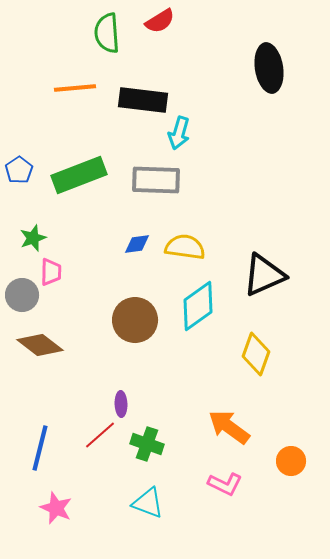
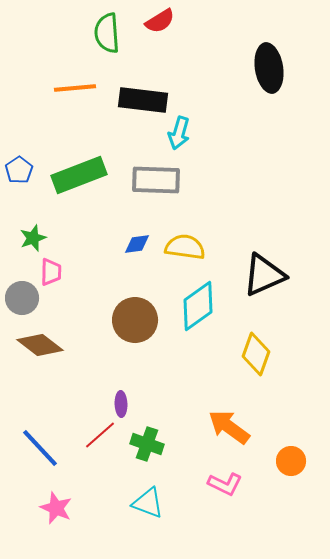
gray circle: moved 3 px down
blue line: rotated 57 degrees counterclockwise
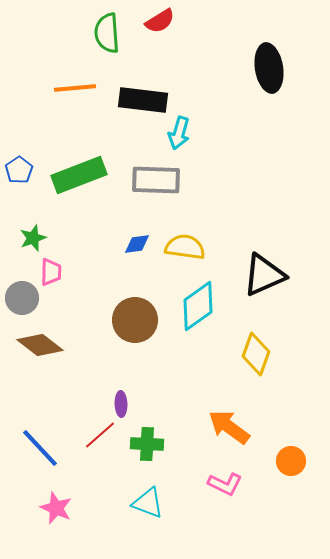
green cross: rotated 16 degrees counterclockwise
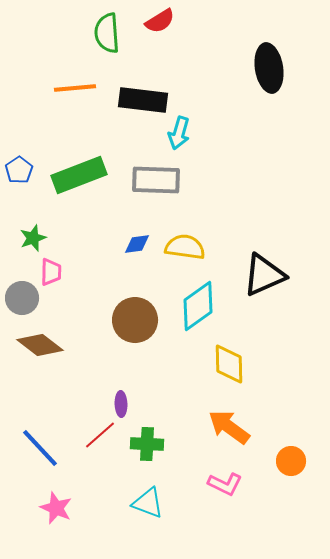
yellow diamond: moved 27 px left, 10 px down; rotated 21 degrees counterclockwise
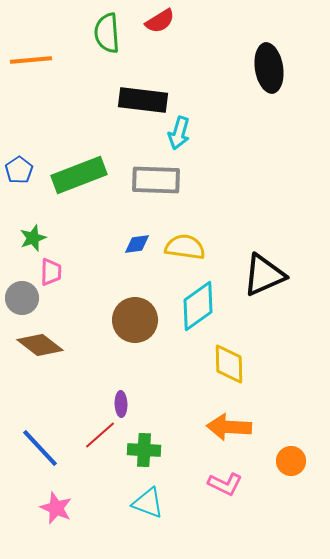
orange line: moved 44 px left, 28 px up
orange arrow: rotated 33 degrees counterclockwise
green cross: moved 3 px left, 6 px down
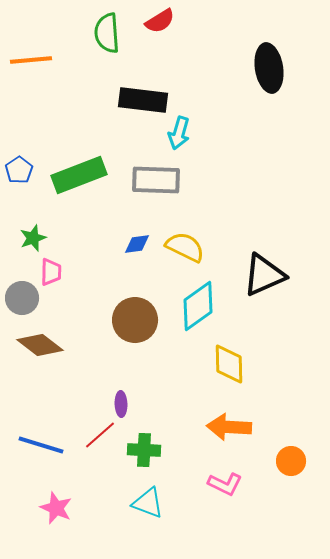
yellow semicircle: rotated 18 degrees clockwise
blue line: moved 1 px right, 3 px up; rotated 30 degrees counterclockwise
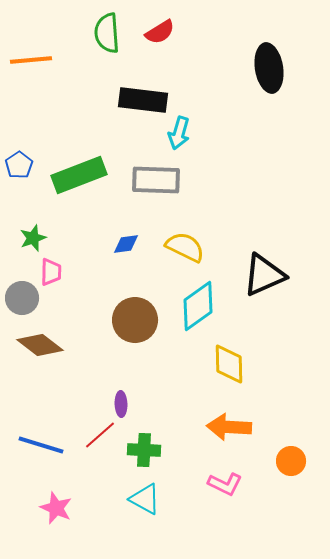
red semicircle: moved 11 px down
blue pentagon: moved 5 px up
blue diamond: moved 11 px left
cyan triangle: moved 3 px left, 4 px up; rotated 8 degrees clockwise
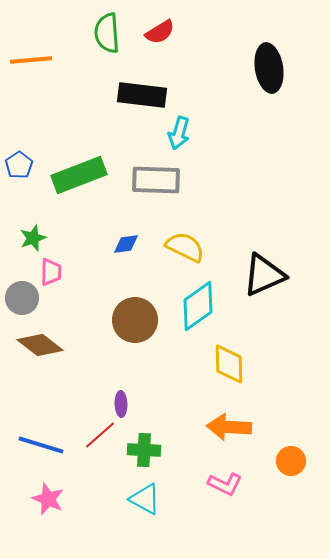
black rectangle: moved 1 px left, 5 px up
pink star: moved 8 px left, 9 px up
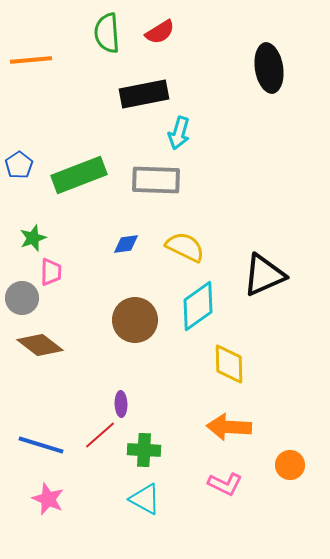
black rectangle: moved 2 px right, 1 px up; rotated 18 degrees counterclockwise
orange circle: moved 1 px left, 4 px down
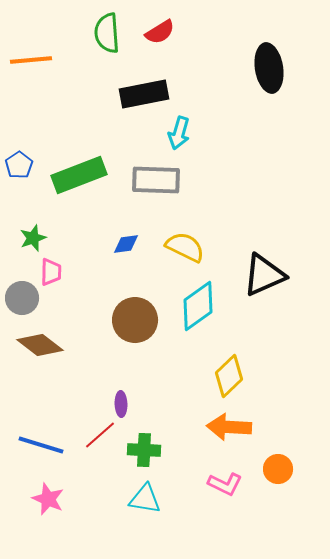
yellow diamond: moved 12 px down; rotated 48 degrees clockwise
orange circle: moved 12 px left, 4 px down
cyan triangle: rotated 20 degrees counterclockwise
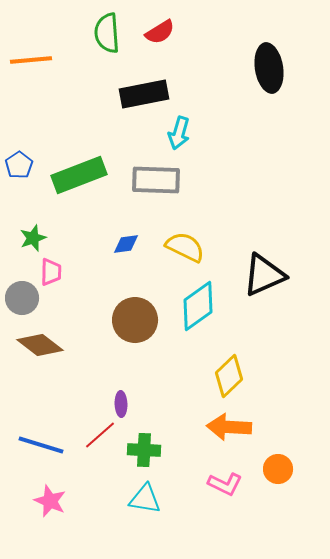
pink star: moved 2 px right, 2 px down
